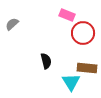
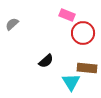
black semicircle: rotated 63 degrees clockwise
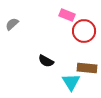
red circle: moved 1 px right, 2 px up
black semicircle: rotated 70 degrees clockwise
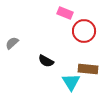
pink rectangle: moved 2 px left, 2 px up
gray semicircle: moved 19 px down
brown rectangle: moved 1 px right, 1 px down
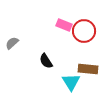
pink rectangle: moved 1 px left, 12 px down
black semicircle: rotated 28 degrees clockwise
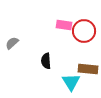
pink rectangle: rotated 14 degrees counterclockwise
black semicircle: rotated 28 degrees clockwise
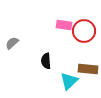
cyan triangle: moved 2 px left, 1 px up; rotated 18 degrees clockwise
